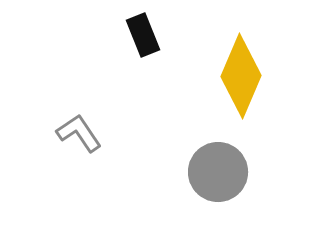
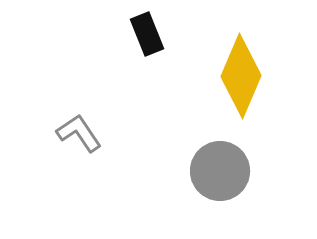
black rectangle: moved 4 px right, 1 px up
gray circle: moved 2 px right, 1 px up
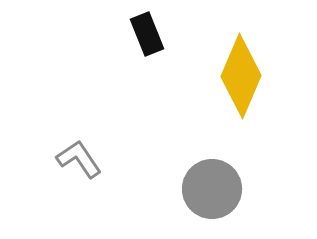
gray L-shape: moved 26 px down
gray circle: moved 8 px left, 18 px down
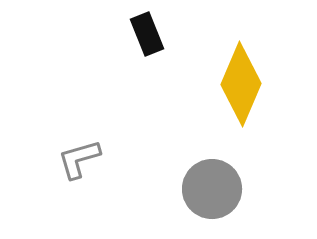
yellow diamond: moved 8 px down
gray L-shape: rotated 72 degrees counterclockwise
